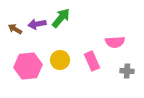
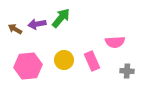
yellow circle: moved 4 px right
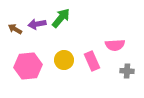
pink semicircle: moved 3 px down
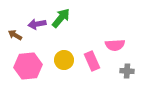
brown arrow: moved 6 px down
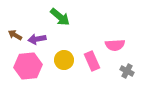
green arrow: moved 1 px left, 1 px up; rotated 90 degrees clockwise
purple arrow: moved 15 px down
gray cross: rotated 24 degrees clockwise
